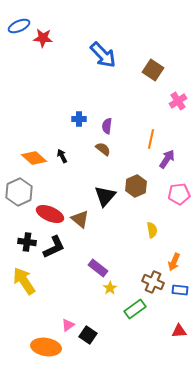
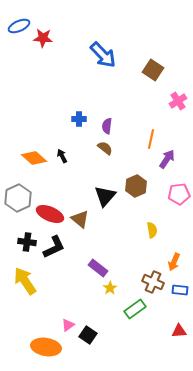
brown semicircle: moved 2 px right, 1 px up
gray hexagon: moved 1 px left, 6 px down
yellow arrow: moved 1 px right
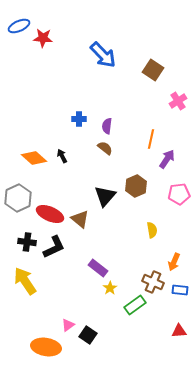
green rectangle: moved 4 px up
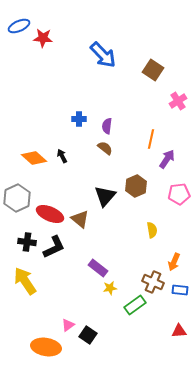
gray hexagon: moved 1 px left
yellow star: rotated 24 degrees clockwise
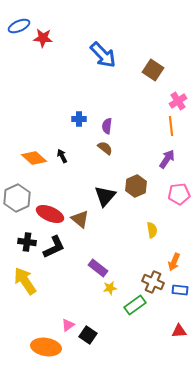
orange line: moved 20 px right, 13 px up; rotated 18 degrees counterclockwise
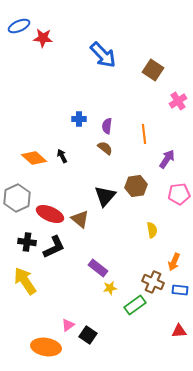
orange line: moved 27 px left, 8 px down
brown hexagon: rotated 15 degrees clockwise
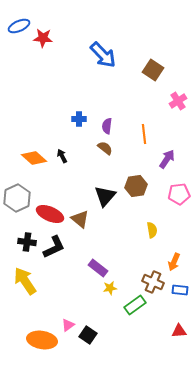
orange ellipse: moved 4 px left, 7 px up
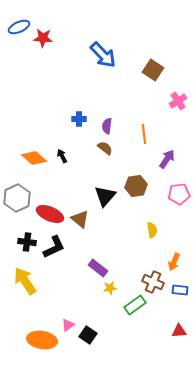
blue ellipse: moved 1 px down
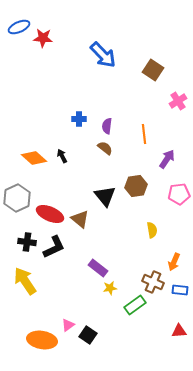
black triangle: rotated 20 degrees counterclockwise
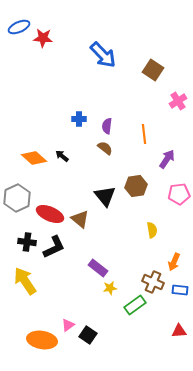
black arrow: rotated 24 degrees counterclockwise
